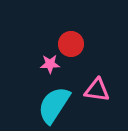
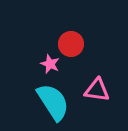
pink star: rotated 24 degrees clockwise
cyan semicircle: moved 1 px left, 3 px up; rotated 114 degrees clockwise
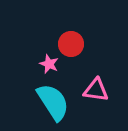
pink star: moved 1 px left
pink triangle: moved 1 px left
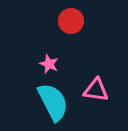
red circle: moved 23 px up
cyan semicircle: rotated 6 degrees clockwise
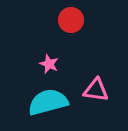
red circle: moved 1 px up
cyan semicircle: moved 5 px left; rotated 78 degrees counterclockwise
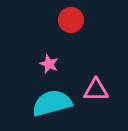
pink triangle: rotated 8 degrees counterclockwise
cyan semicircle: moved 4 px right, 1 px down
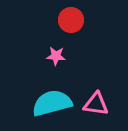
pink star: moved 7 px right, 8 px up; rotated 18 degrees counterclockwise
pink triangle: moved 14 px down; rotated 8 degrees clockwise
